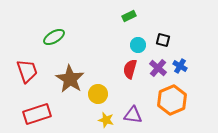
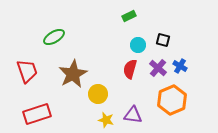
brown star: moved 3 px right, 5 px up; rotated 12 degrees clockwise
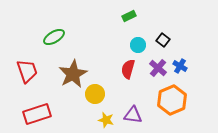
black square: rotated 24 degrees clockwise
red semicircle: moved 2 px left
yellow circle: moved 3 px left
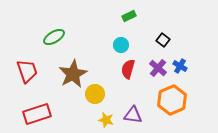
cyan circle: moved 17 px left
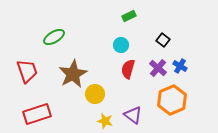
purple triangle: rotated 30 degrees clockwise
yellow star: moved 1 px left, 1 px down
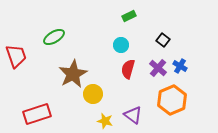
red trapezoid: moved 11 px left, 15 px up
yellow circle: moved 2 px left
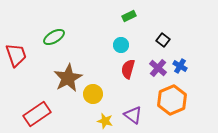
red trapezoid: moved 1 px up
brown star: moved 5 px left, 4 px down
red rectangle: rotated 16 degrees counterclockwise
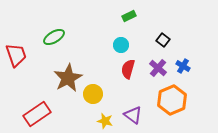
blue cross: moved 3 px right
